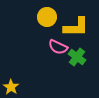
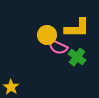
yellow circle: moved 18 px down
yellow L-shape: moved 1 px right, 1 px down
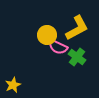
yellow L-shape: rotated 28 degrees counterclockwise
yellow star: moved 2 px right, 2 px up; rotated 14 degrees clockwise
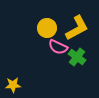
yellow circle: moved 7 px up
yellow star: rotated 21 degrees clockwise
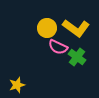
yellow L-shape: moved 1 px left; rotated 64 degrees clockwise
yellow star: moved 4 px right; rotated 14 degrees counterclockwise
